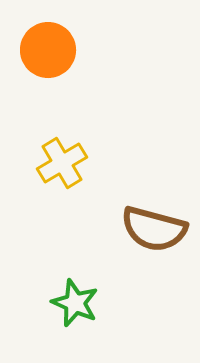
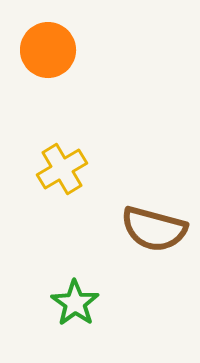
yellow cross: moved 6 px down
green star: rotated 12 degrees clockwise
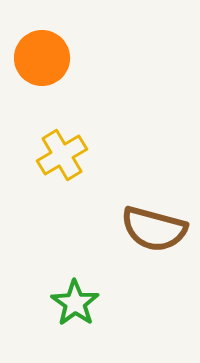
orange circle: moved 6 px left, 8 px down
yellow cross: moved 14 px up
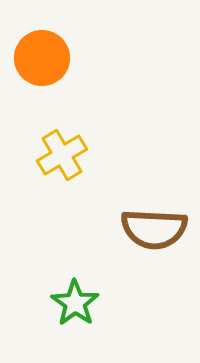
brown semicircle: rotated 12 degrees counterclockwise
